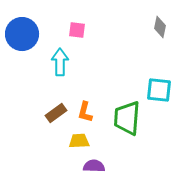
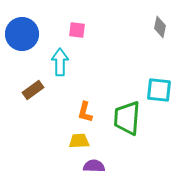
brown rectangle: moved 23 px left, 23 px up
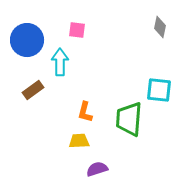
blue circle: moved 5 px right, 6 px down
green trapezoid: moved 2 px right, 1 px down
purple semicircle: moved 3 px right, 3 px down; rotated 20 degrees counterclockwise
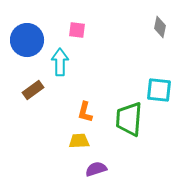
purple semicircle: moved 1 px left
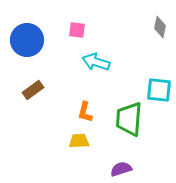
cyan arrow: moved 36 px right; rotated 72 degrees counterclockwise
purple semicircle: moved 25 px right
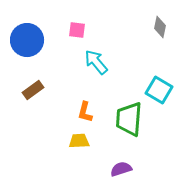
cyan arrow: rotated 32 degrees clockwise
cyan square: rotated 24 degrees clockwise
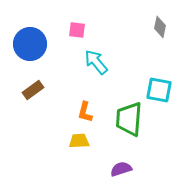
blue circle: moved 3 px right, 4 px down
cyan square: rotated 20 degrees counterclockwise
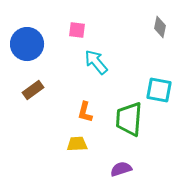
blue circle: moved 3 px left
yellow trapezoid: moved 2 px left, 3 px down
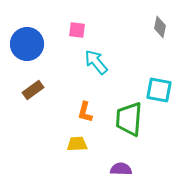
purple semicircle: rotated 20 degrees clockwise
